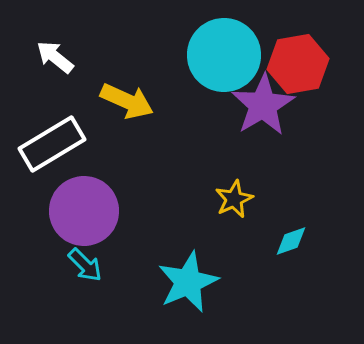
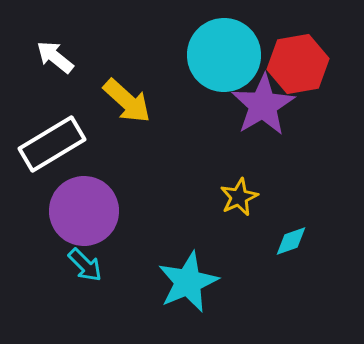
yellow arrow: rotated 18 degrees clockwise
yellow star: moved 5 px right, 2 px up
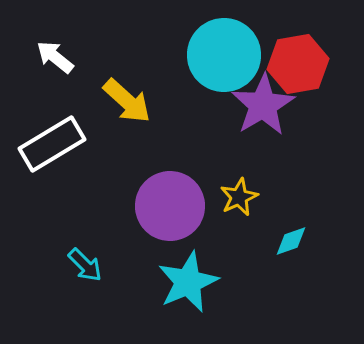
purple circle: moved 86 px right, 5 px up
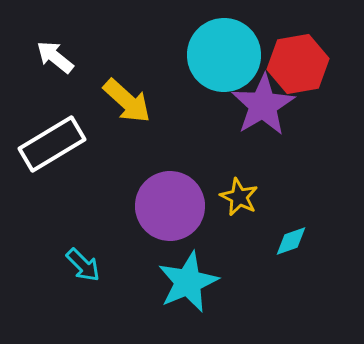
yellow star: rotated 21 degrees counterclockwise
cyan arrow: moved 2 px left
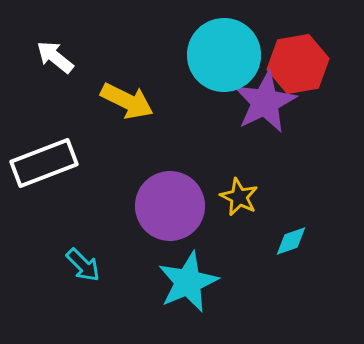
yellow arrow: rotated 16 degrees counterclockwise
purple star: moved 2 px right, 3 px up; rotated 4 degrees clockwise
white rectangle: moved 8 px left, 19 px down; rotated 10 degrees clockwise
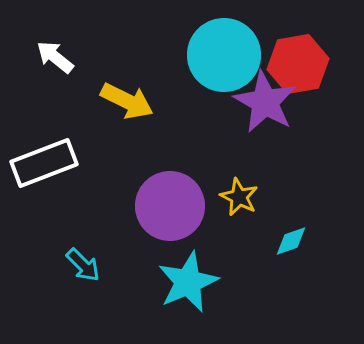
purple star: rotated 16 degrees counterclockwise
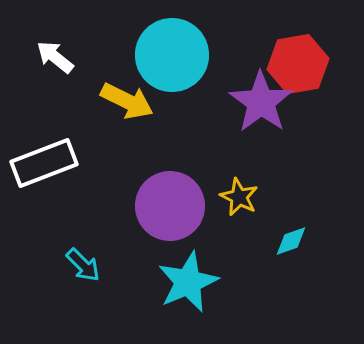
cyan circle: moved 52 px left
purple star: moved 4 px left; rotated 6 degrees clockwise
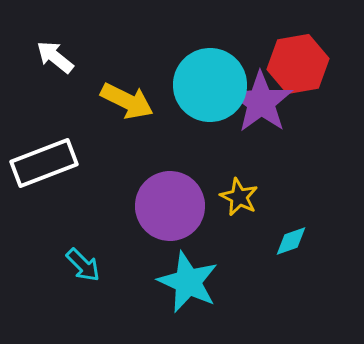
cyan circle: moved 38 px right, 30 px down
cyan star: rotated 24 degrees counterclockwise
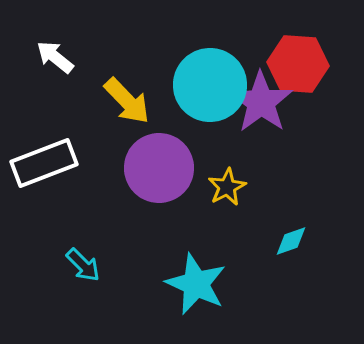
red hexagon: rotated 14 degrees clockwise
yellow arrow: rotated 20 degrees clockwise
yellow star: moved 12 px left, 10 px up; rotated 18 degrees clockwise
purple circle: moved 11 px left, 38 px up
cyan star: moved 8 px right, 2 px down
